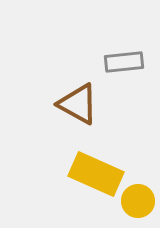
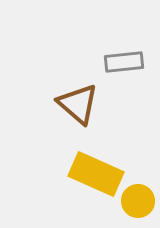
brown triangle: rotated 12 degrees clockwise
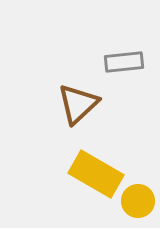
brown triangle: rotated 36 degrees clockwise
yellow rectangle: rotated 6 degrees clockwise
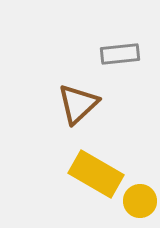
gray rectangle: moved 4 px left, 8 px up
yellow circle: moved 2 px right
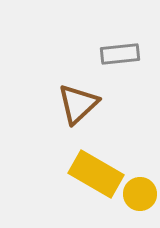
yellow circle: moved 7 px up
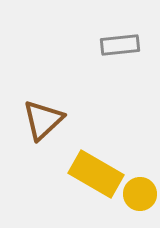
gray rectangle: moved 9 px up
brown triangle: moved 35 px left, 16 px down
